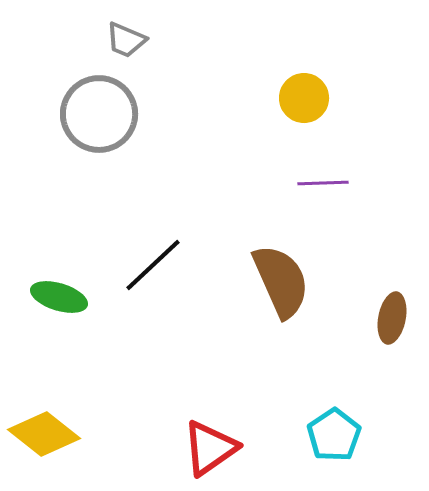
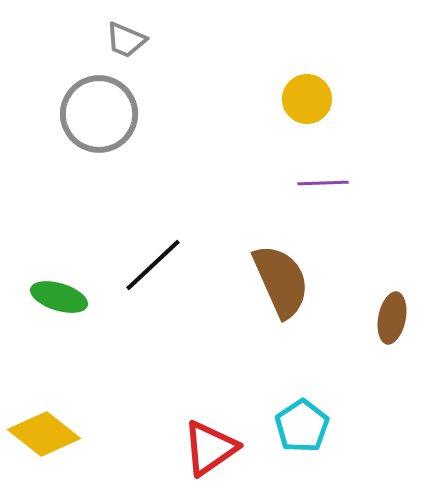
yellow circle: moved 3 px right, 1 px down
cyan pentagon: moved 32 px left, 9 px up
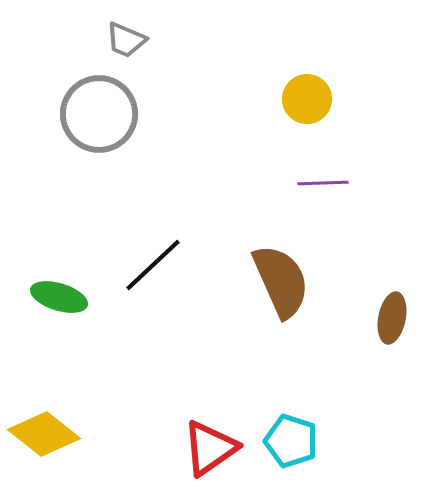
cyan pentagon: moved 11 px left, 15 px down; rotated 20 degrees counterclockwise
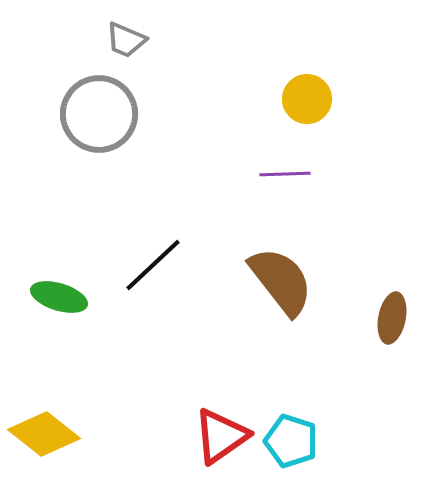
purple line: moved 38 px left, 9 px up
brown semicircle: rotated 14 degrees counterclockwise
red triangle: moved 11 px right, 12 px up
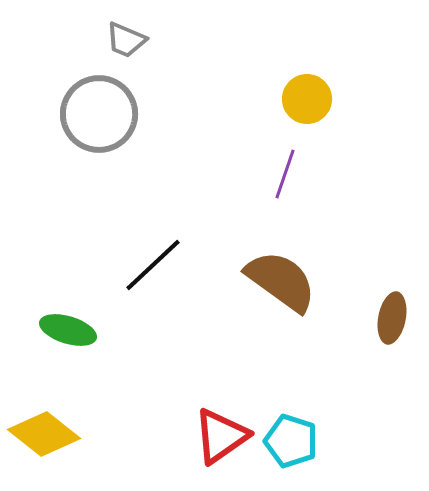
purple line: rotated 69 degrees counterclockwise
brown semicircle: rotated 16 degrees counterclockwise
green ellipse: moved 9 px right, 33 px down
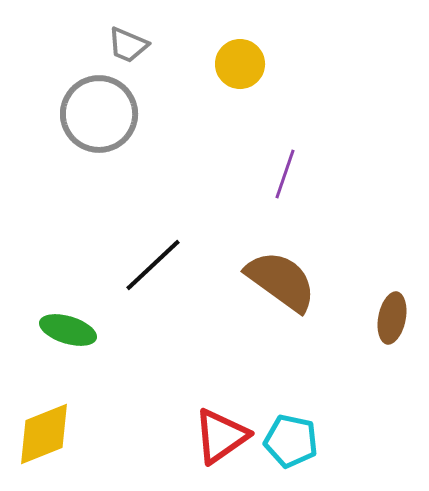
gray trapezoid: moved 2 px right, 5 px down
yellow circle: moved 67 px left, 35 px up
yellow diamond: rotated 60 degrees counterclockwise
cyan pentagon: rotated 6 degrees counterclockwise
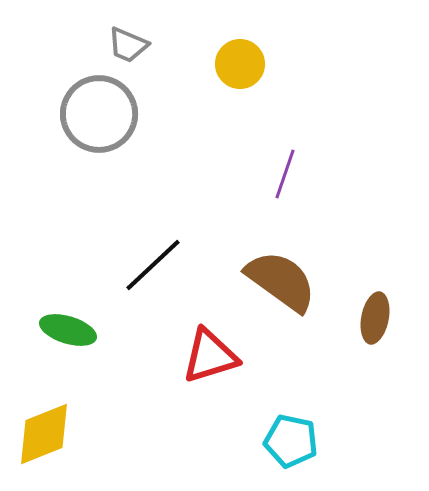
brown ellipse: moved 17 px left
red triangle: moved 11 px left, 80 px up; rotated 18 degrees clockwise
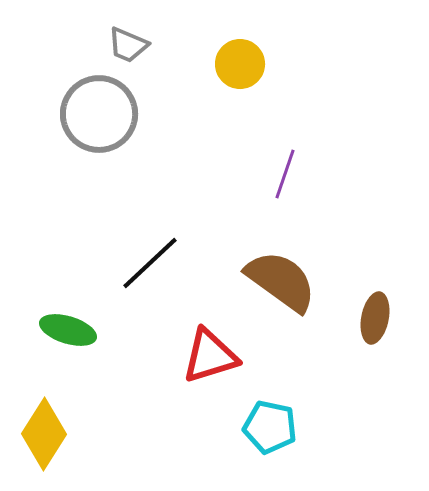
black line: moved 3 px left, 2 px up
yellow diamond: rotated 36 degrees counterclockwise
cyan pentagon: moved 21 px left, 14 px up
